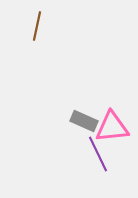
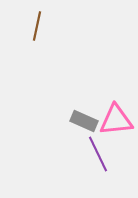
pink triangle: moved 4 px right, 7 px up
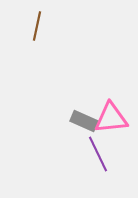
pink triangle: moved 5 px left, 2 px up
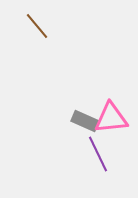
brown line: rotated 52 degrees counterclockwise
gray rectangle: moved 1 px right
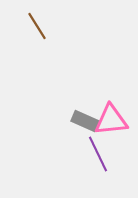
brown line: rotated 8 degrees clockwise
pink triangle: moved 2 px down
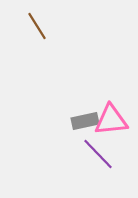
gray rectangle: rotated 36 degrees counterclockwise
purple line: rotated 18 degrees counterclockwise
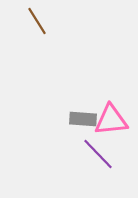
brown line: moved 5 px up
gray rectangle: moved 2 px left, 2 px up; rotated 16 degrees clockwise
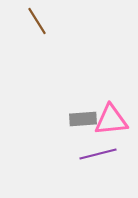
gray rectangle: rotated 8 degrees counterclockwise
purple line: rotated 60 degrees counterclockwise
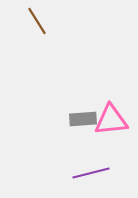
purple line: moved 7 px left, 19 px down
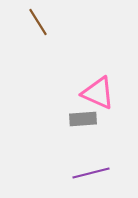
brown line: moved 1 px right, 1 px down
pink triangle: moved 13 px left, 27 px up; rotated 30 degrees clockwise
